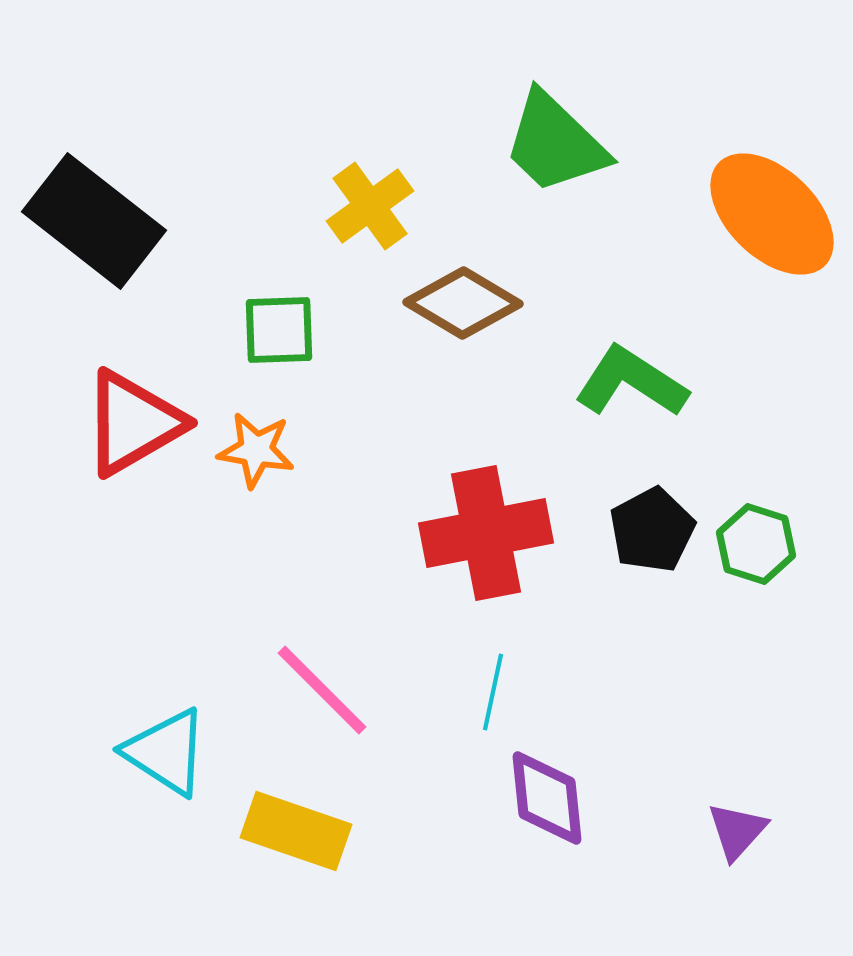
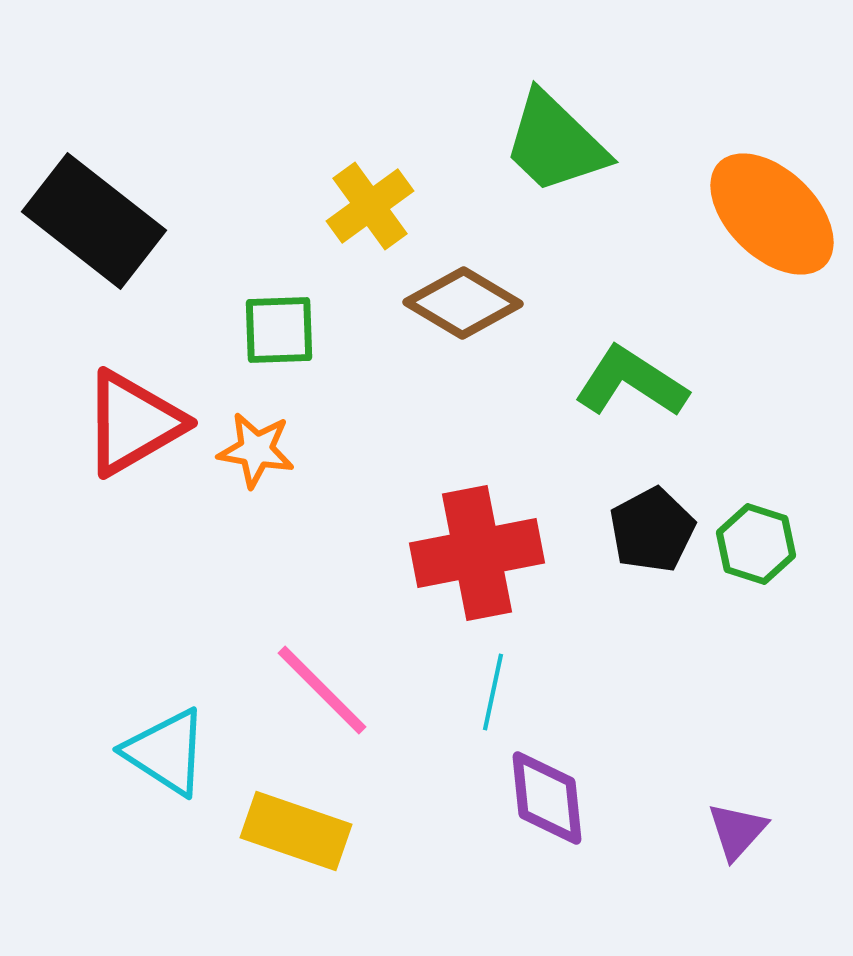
red cross: moved 9 px left, 20 px down
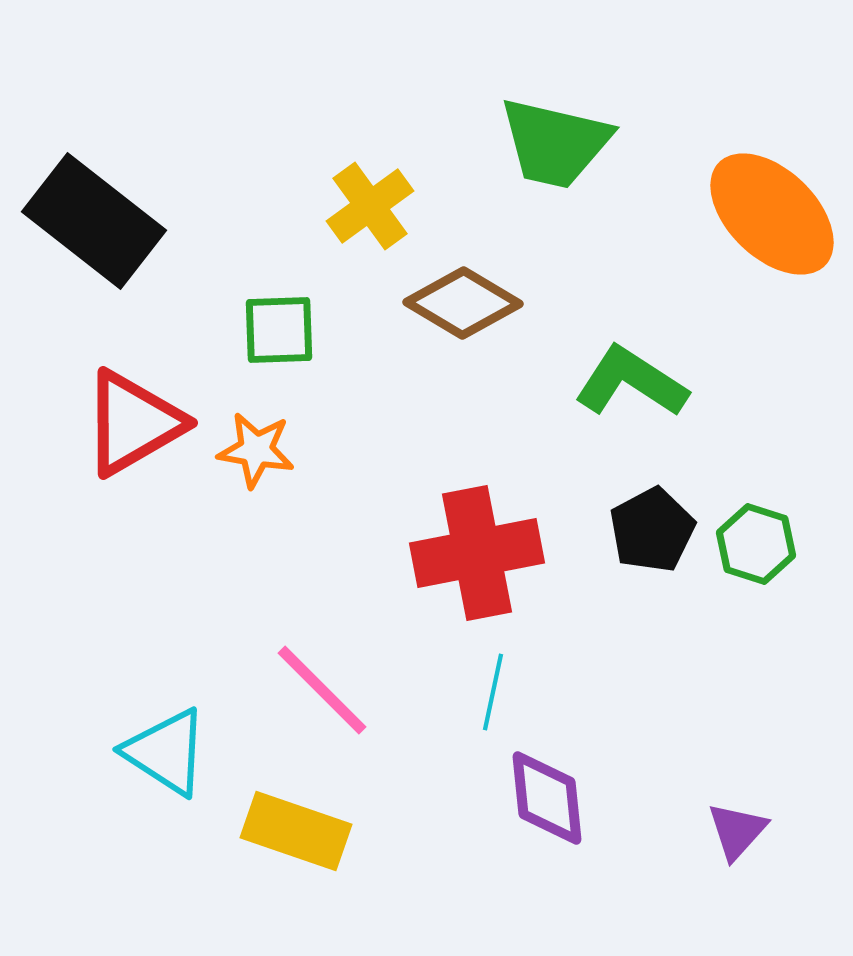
green trapezoid: rotated 31 degrees counterclockwise
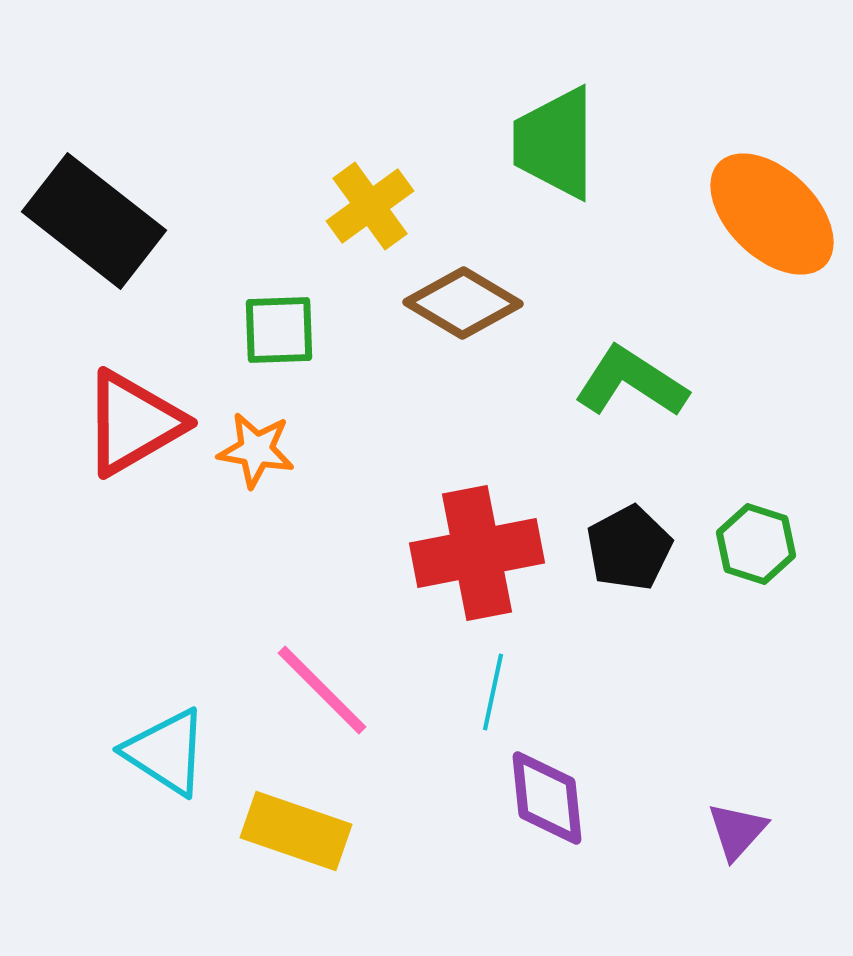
green trapezoid: rotated 77 degrees clockwise
black pentagon: moved 23 px left, 18 px down
